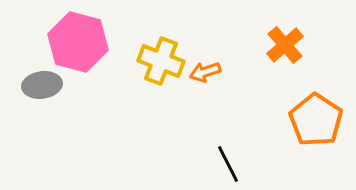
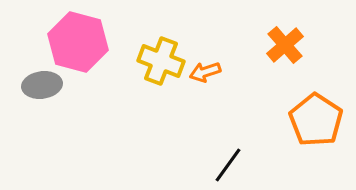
black line: moved 1 px down; rotated 63 degrees clockwise
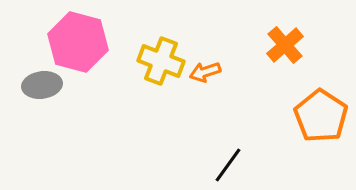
orange pentagon: moved 5 px right, 4 px up
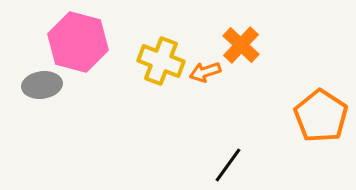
orange cross: moved 44 px left; rotated 6 degrees counterclockwise
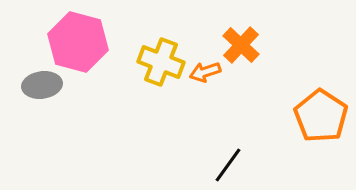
yellow cross: moved 1 px down
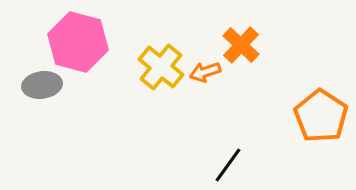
yellow cross: moved 5 px down; rotated 18 degrees clockwise
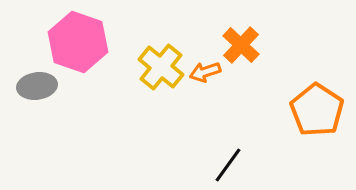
pink hexagon: rotated 4 degrees clockwise
gray ellipse: moved 5 px left, 1 px down
orange pentagon: moved 4 px left, 6 px up
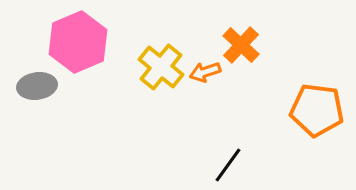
pink hexagon: rotated 18 degrees clockwise
orange pentagon: rotated 26 degrees counterclockwise
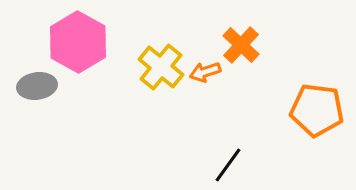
pink hexagon: rotated 8 degrees counterclockwise
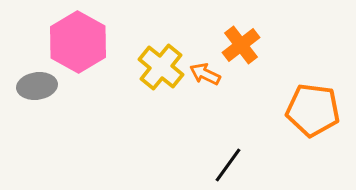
orange cross: rotated 9 degrees clockwise
orange arrow: moved 2 px down; rotated 44 degrees clockwise
orange pentagon: moved 4 px left
